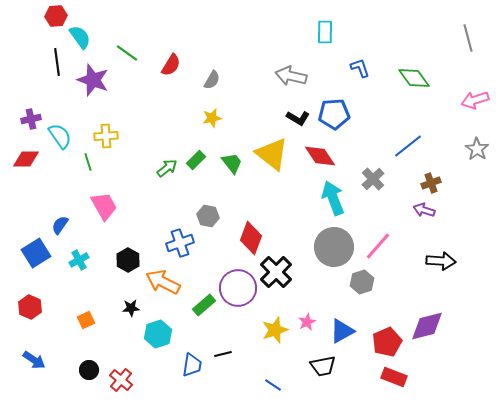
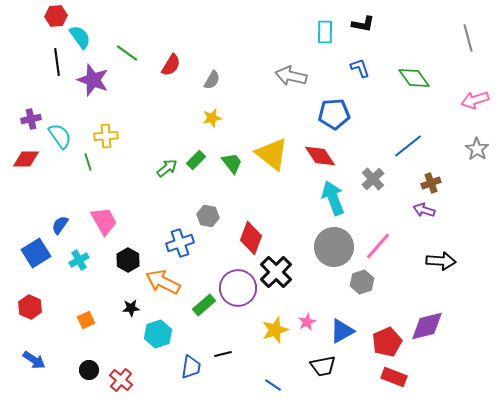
black L-shape at (298, 118): moved 65 px right, 94 px up; rotated 20 degrees counterclockwise
pink trapezoid at (104, 206): moved 15 px down
blue trapezoid at (192, 365): moved 1 px left, 2 px down
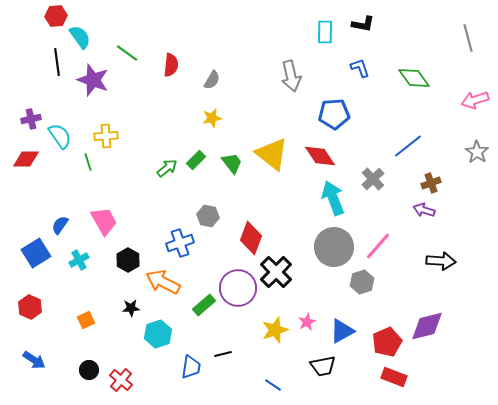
red semicircle at (171, 65): rotated 25 degrees counterclockwise
gray arrow at (291, 76): rotated 116 degrees counterclockwise
gray star at (477, 149): moved 3 px down
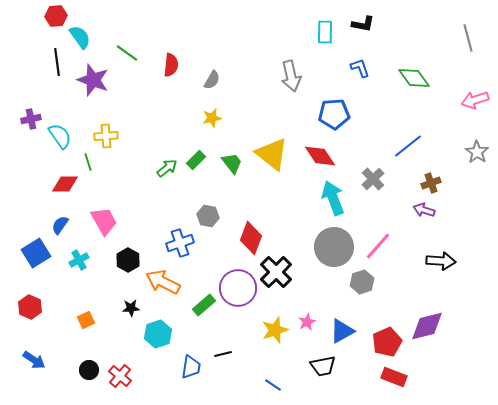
red diamond at (26, 159): moved 39 px right, 25 px down
red cross at (121, 380): moved 1 px left, 4 px up
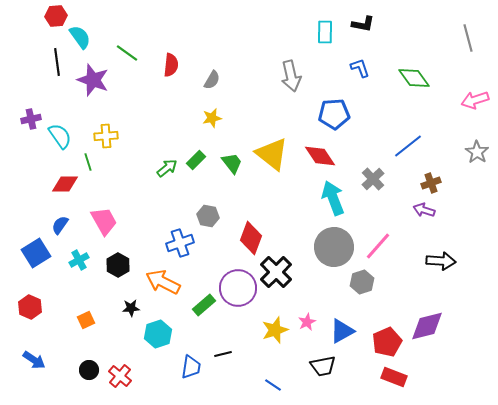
black hexagon at (128, 260): moved 10 px left, 5 px down
